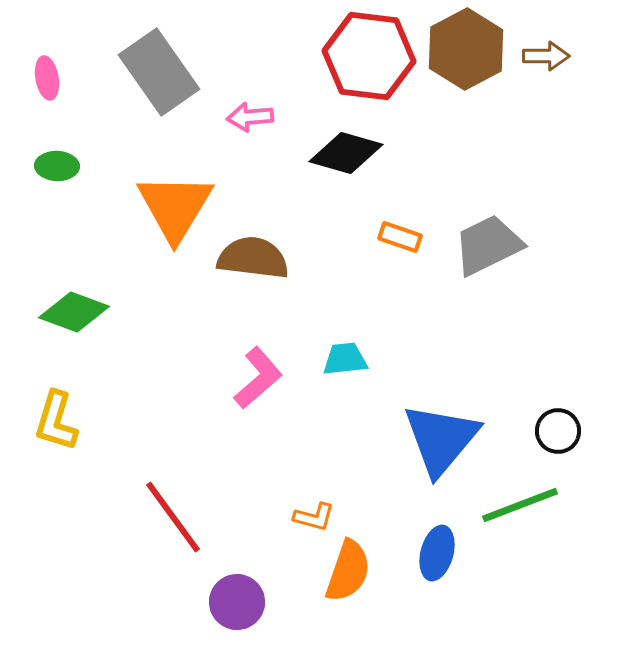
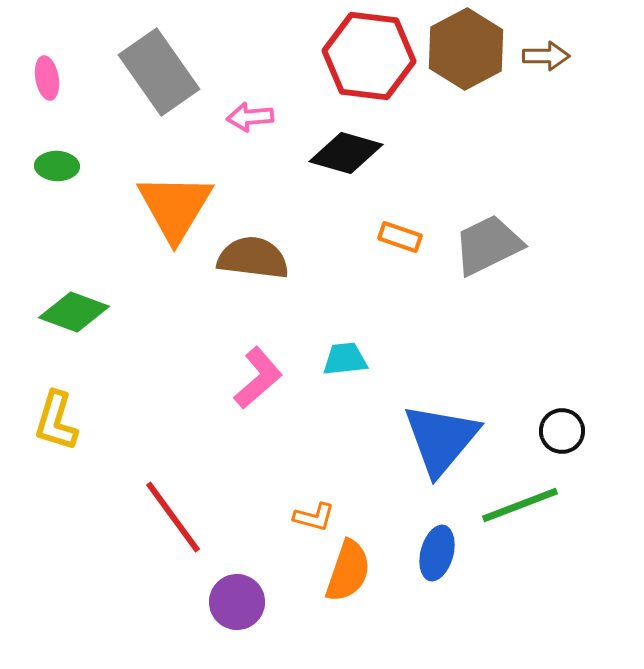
black circle: moved 4 px right
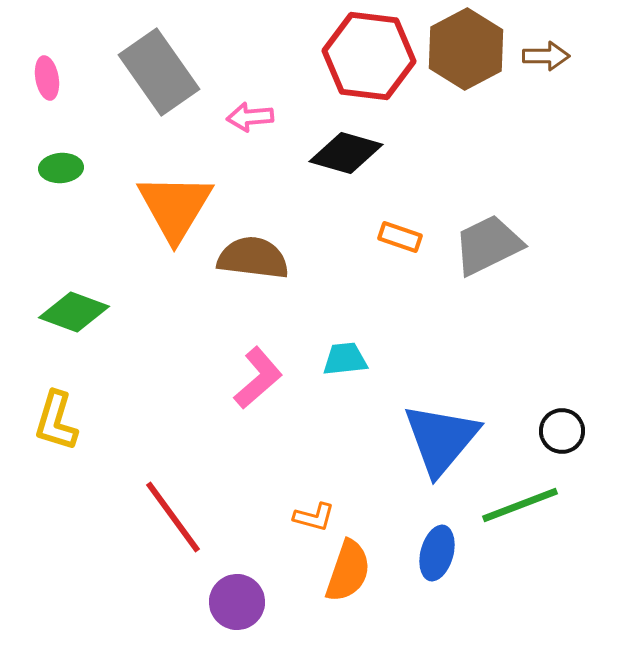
green ellipse: moved 4 px right, 2 px down; rotated 6 degrees counterclockwise
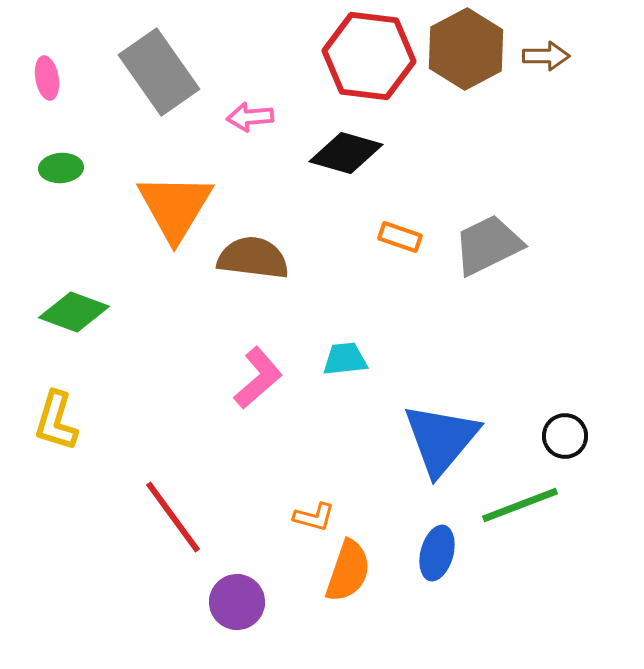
black circle: moved 3 px right, 5 px down
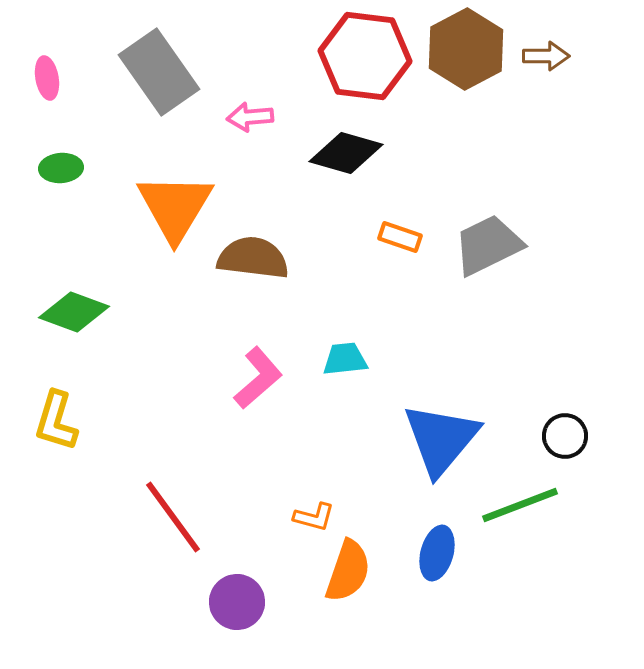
red hexagon: moved 4 px left
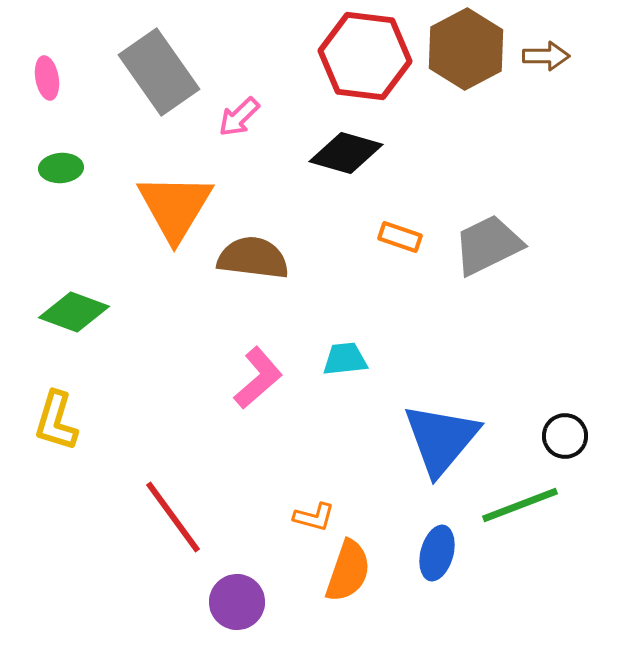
pink arrow: moved 11 px left; rotated 39 degrees counterclockwise
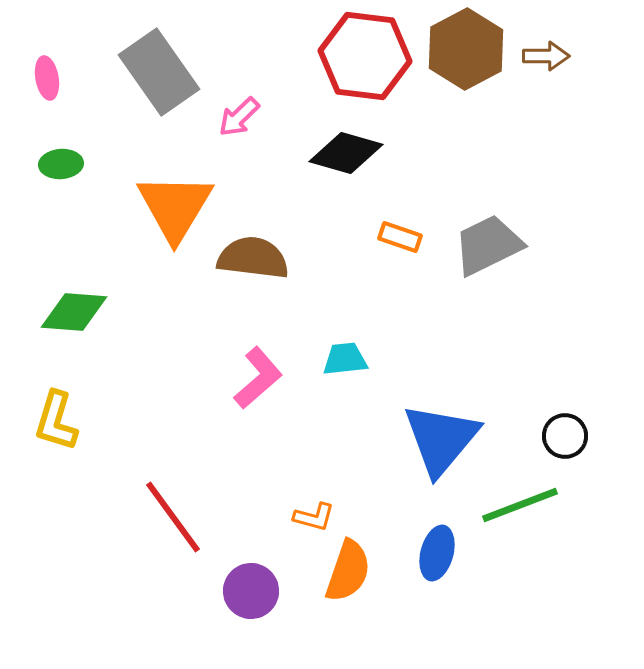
green ellipse: moved 4 px up
green diamond: rotated 16 degrees counterclockwise
purple circle: moved 14 px right, 11 px up
